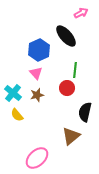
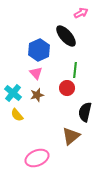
pink ellipse: rotated 20 degrees clockwise
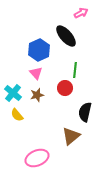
red circle: moved 2 px left
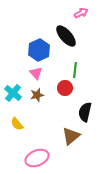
yellow semicircle: moved 9 px down
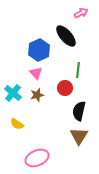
green line: moved 3 px right
black semicircle: moved 6 px left, 1 px up
yellow semicircle: rotated 16 degrees counterclockwise
brown triangle: moved 8 px right; rotated 18 degrees counterclockwise
